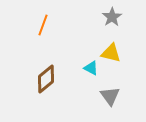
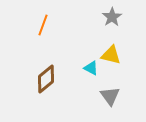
yellow triangle: moved 2 px down
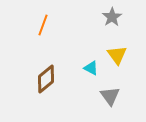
yellow triangle: moved 6 px right; rotated 40 degrees clockwise
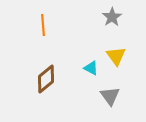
orange line: rotated 25 degrees counterclockwise
yellow triangle: moved 1 px left, 1 px down
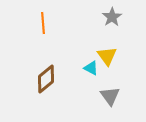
orange line: moved 2 px up
yellow triangle: moved 9 px left
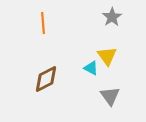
brown diamond: rotated 12 degrees clockwise
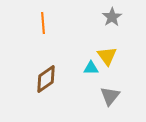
cyan triangle: rotated 28 degrees counterclockwise
brown diamond: rotated 8 degrees counterclockwise
gray triangle: rotated 15 degrees clockwise
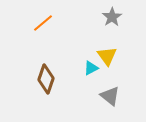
orange line: rotated 55 degrees clockwise
cyan triangle: rotated 28 degrees counterclockwise
brown diamond: rotated 36 degrees counterclockwise
gray triangle: rotated 30 degrees counterclockwise
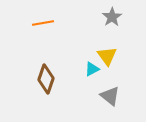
orange line: rotated 30 degrees clockwise
cyan triangle: moved 1 px right, 1 px down
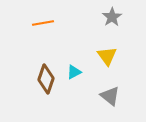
cyan triangle: moved 18 px left, 3 px down
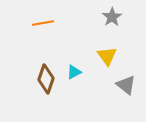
gray triangle: moved 16 px right, 11 px up
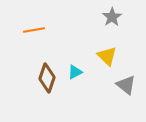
orange line: moved 9 px left, 7 px down
yellow triangle: rotated 10 degrees counterclockwise
cyan triangle: moved 1 px right
brown diamond: moved 1 px right, 1 px up
